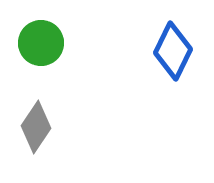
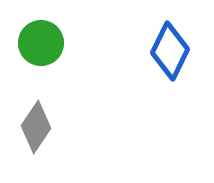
blue diamond: moved 3 px left
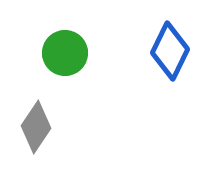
green circle: moved 24 px right, 10 px down
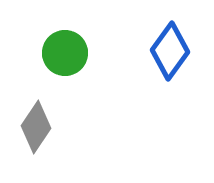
blue diamond: rotated 10 degrees clockwise
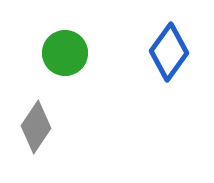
blue diamond: moved 1 px left, 1 px down
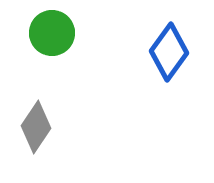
green circle: moved 13 px left, 20 px up
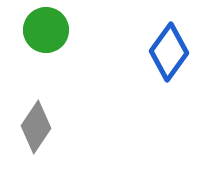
green circle: moved 6 px left, 3 px up
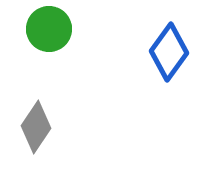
green circle: moved 3 px right, 1 px up
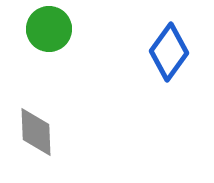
gray diamond: moved 5 px down; rotated 36 degrees counterclockwise
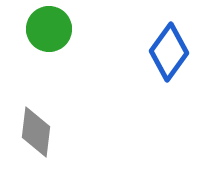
gray diamond: rotated 9 degrees clockwise
